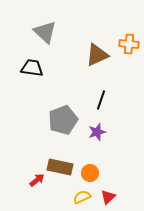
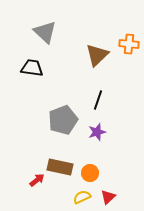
brown triangle: rotated 20 degrees counterclockwise
black line: moved 3 px left
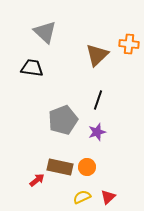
orange circle: moved 3 px left, 6 px up
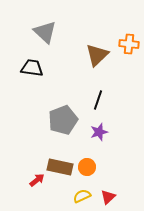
purple star: moved 2 px right
yellow semicircle: moved 1 px up
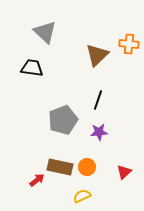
purple star: rotated 12 degrees clockwise
red triangle: moved 16 px right, 25 px up
